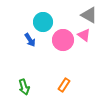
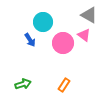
pink circle: moved 3 px down
green arrow: moved 1 px left, 3 px up; rotated 91 degrees counterclockwise
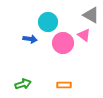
gray triangle: moved 2 px right
cyan circle: moved 5 px right
blue arrow: moved 1 px up; rotated 48 degrees counterclockwise
orange rectangle: rotated 56 degrees clockwise
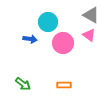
pink triangle: moved 5 px right
green arrow: rotated 56 degrees clockwise
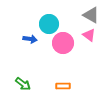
cyan circle: moved 1 px right, 2 px down
orange rectangle: moved 1 px left, 1 px down
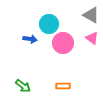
pink triangle: moved 3 px right, 3 px down
green arrow: moved 2 px down
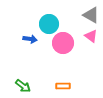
pink triangle: moved 1 px left, 2 px up
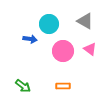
gray triangle: moved 6 px left, 6 px down
pink triangle: moved 1 px left, 13 px down
pink circle: moved 8 px down
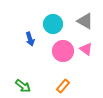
cyan circle: moved 4 px right
blue arrow: rotated 64 degrees clockwise
pink triangle: moved 4 px left
orange rectangle: rotated 48 degrees counterclockwise
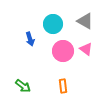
orange rectangle: rotated 48 degrees counterclockwise
